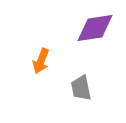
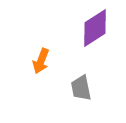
purple diamond: rotated 24 degrees counterclockwise
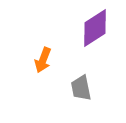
orange arrow: moved 2 px right, 1 px up
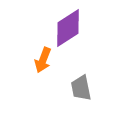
purple diamond: moved 27 px left
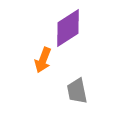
gray trapezoid: moved 4 px left, 3 px down
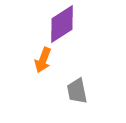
purple diamond: moved 6 px left, 4 px up
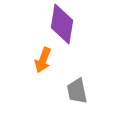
purple diamond: rotated 48 degrees counterclockwise
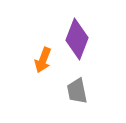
purple diamond: moved 15 px right, 15 px down; rotated 12 degrees clockwise
